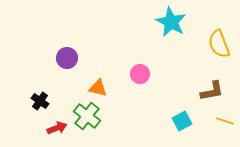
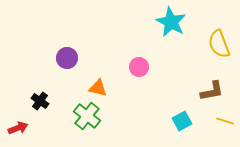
pink circle: moved 1 px left, 7 px up
red arrow: moved 39 px left
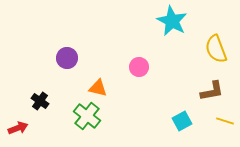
cyan star: moved 1 px right, 1 px up
yellow semicircle: moved 3 px left, 5 px down
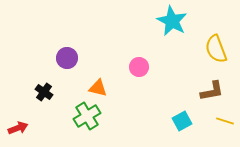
black cross: moved 4 px right, 9 px up
green cross: rotated 20 degrees clockwise
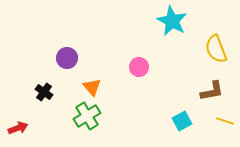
orange triangle: moved 6 px left, 1 px up; rotated 36 degrees clockwise
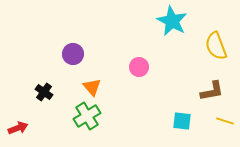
yellow semicircle: moved 3 px up
purple circle: moved 6 px right, 4 px up
cyan square: rotated 36 degrees clockwise
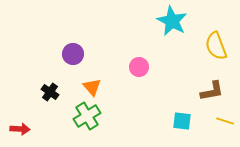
black cross: moved 6 px right
red arrow: moved 2 px right, 1 px down; rotated 24 degrees clockwise
